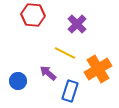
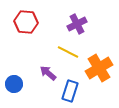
red hexagon: moved 7 px left, 7 px down
purple cross: rotated 18 degrees clockwise
yellow line: moved 3 px right, 1 px up
orange cross: moved 1 px right, 1 px up
blue circle: moved 4 px left, 3 px down
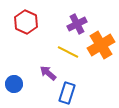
red hexagon: rotated 20 degrees clockwise
orange cross: moved 2 px right, 23 px up
blue rectangle: moved 3 px left, 2 px down
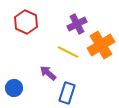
blue circle: moved 4 px down
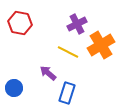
red hexagon: moved 6 px left, 1 px down; rotated 15 degrees counterclockwise
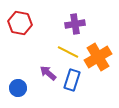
purple cross: moved 2 px left; rotated 18 degrees clockwise
orange cross: moved 3 px left, 12 px down
blue circle: moved 4 px right
blue rectangle: moved 5 px right, 13 px up
